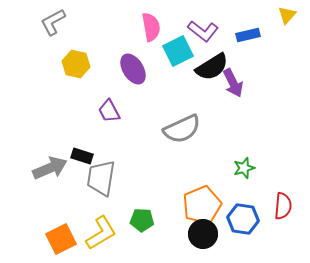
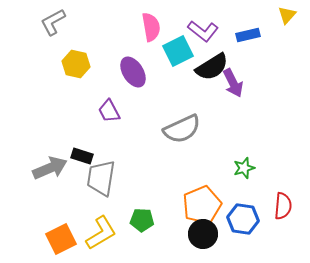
purple ellipse: moved 3 px down
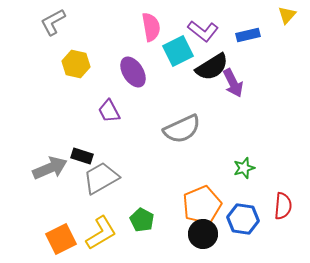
gray trapezoid: rotated 51 degrees clockwise
green pentagon: rotated 25 degrees clockwise
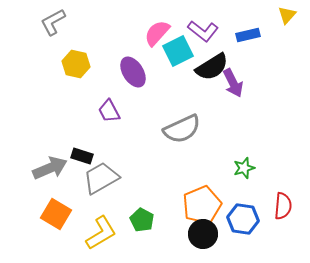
pink semicircle: moved 6 px right, 6 px down; rotated 128 degrees counterclockwise
orange square: moved 5 px left, 25 px up; rotated 32 degrees counterclockwise
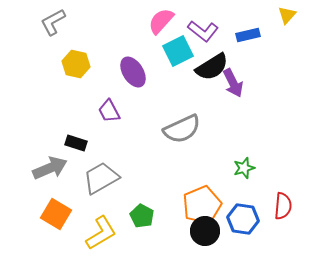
pink semicircle: moved 4 px right, 12 px up
black rectangle: moved 6 px left, 13 px up
green pentagon: moved 4 px up
black circle: moved 2 px right, 3 px up
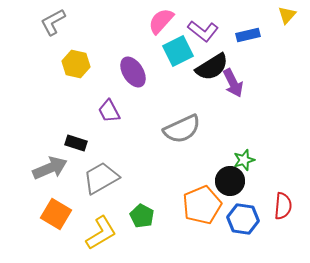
green star: moved 8 px up
black circle: moved 25 px right, 50 px up
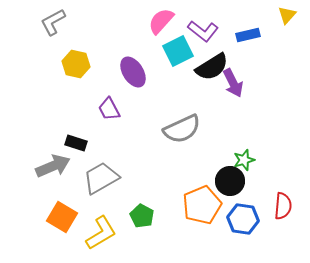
purple trapezoid: moved 2 px up
gray arrow: moved 3 px right, 2 px up
orange square: moved 6 px right, 3 px down
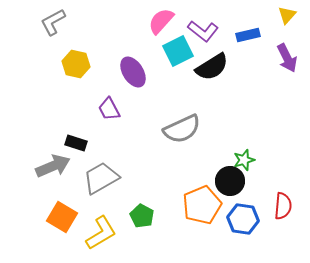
purple arrow: moved 54 px right, 25 px up
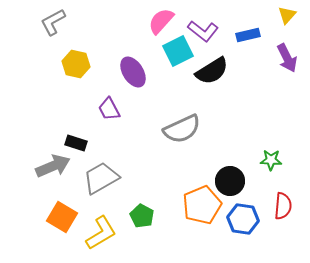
black semicircle: moved 4 px down
green star: moved 27 px right; rotated 20 degrees clockwise
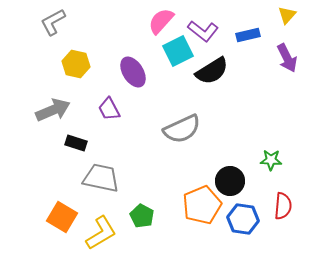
gray arrow: moved 56 px up
gray trapezoid: rotated 42 degrees clockwise
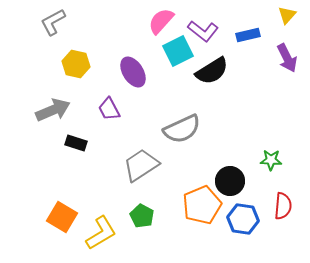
gray trapezoid: moved 40 px right, 13 px up; rotated 45 degrees counterclockwise
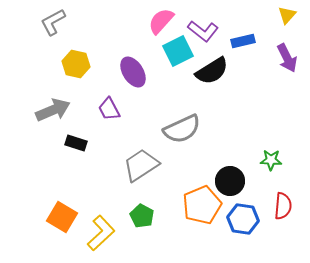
blue rectangle: moved 5 px left, 6 px down
yellow L-shape: rotated 12 degrees counterclockwise
